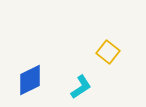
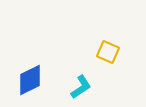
yellow square: rotated 15 degrees counterclockwise
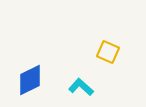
cyan L-shape: rotated 105 degrees counterclockwise
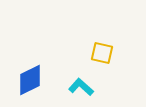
yellow square: moved 6 px left, 1 px down; rotated 10 degrees counterclockwise
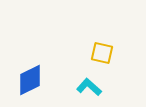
cyan L-shape: moved 8 px right
